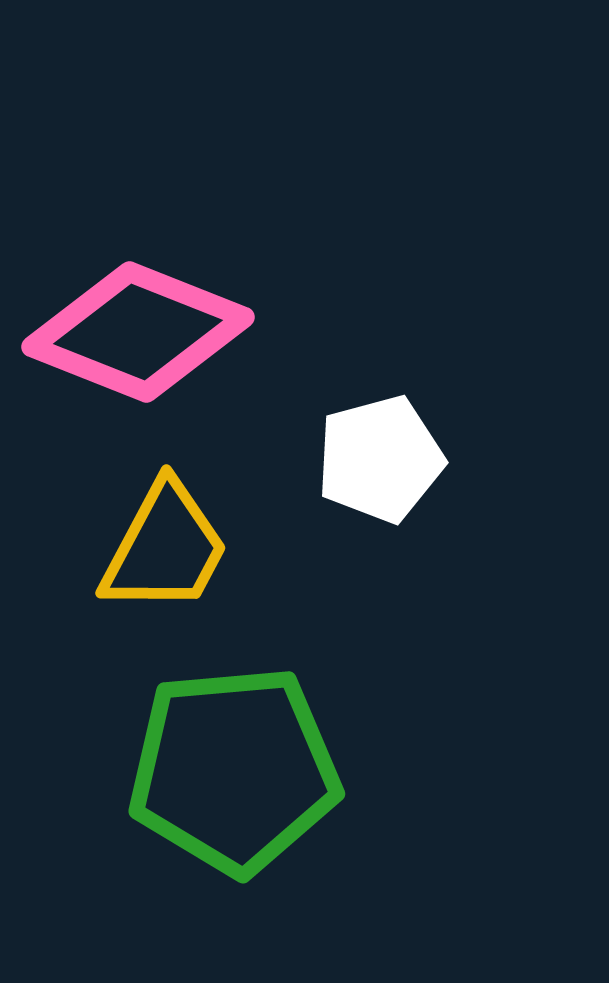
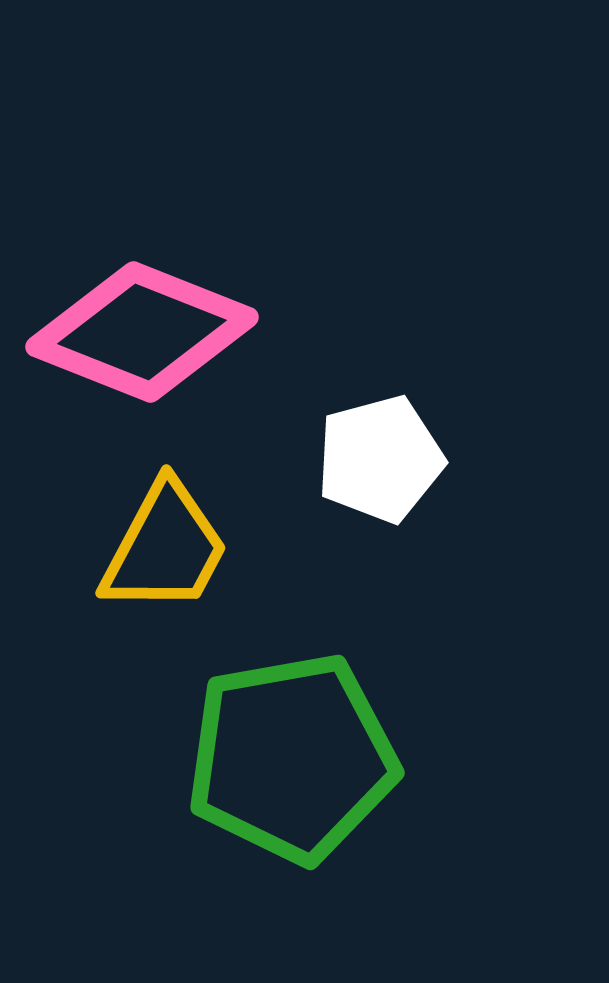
pink diamond: moved 4 px right
green pentagon: moved 58 px right, 12 px up; rotated 5 degrees counterclockwise
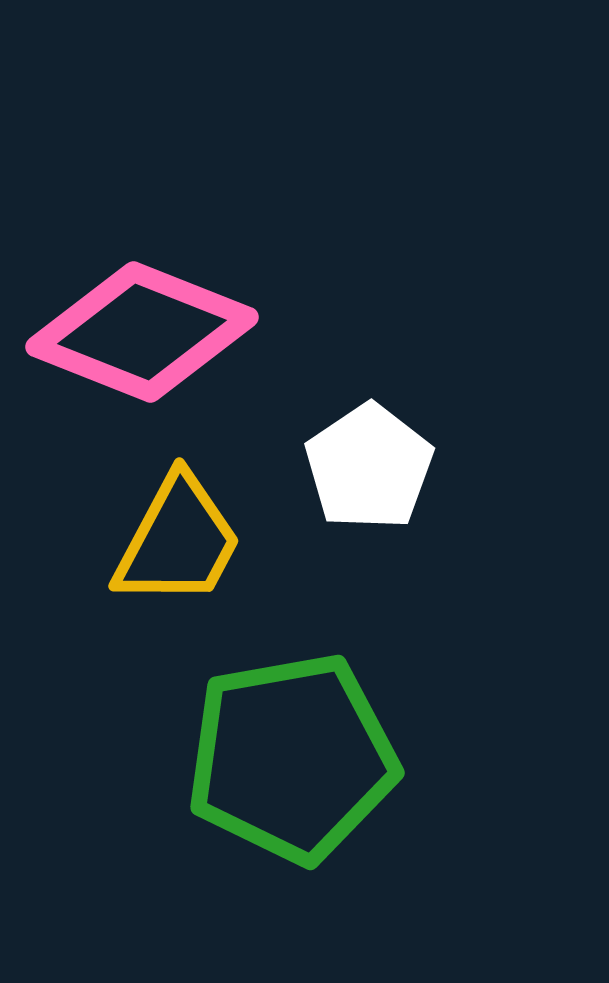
white pentagon: moved 11 px left, 8 px down; rotated 19 degrees counterclockwise
yellow trapezoid: moved 13 px right, 7 px up
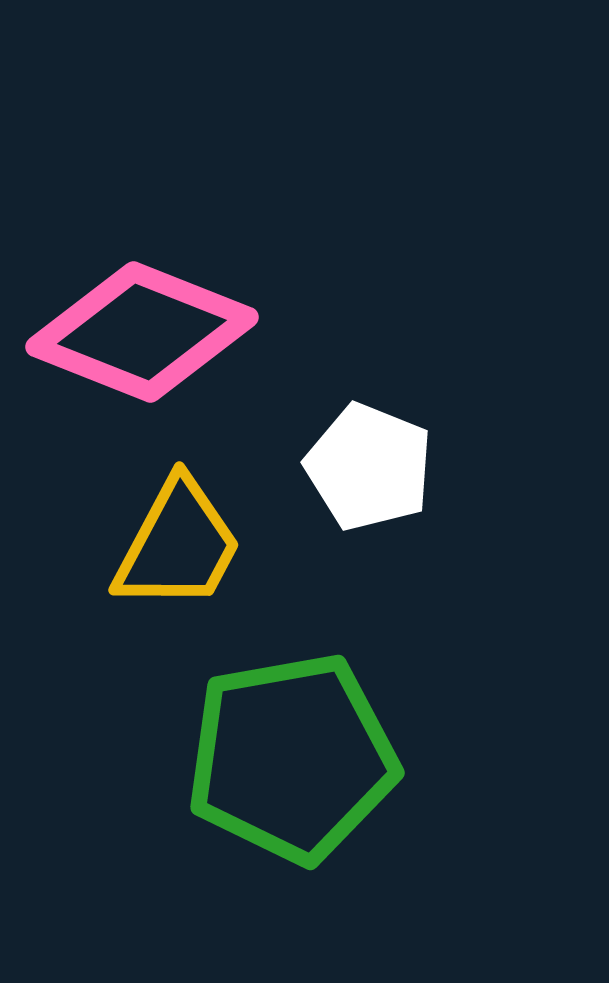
white pentagon: rotated 16 degrees counterclockwise
yellow trapezoid: moved 4 px down
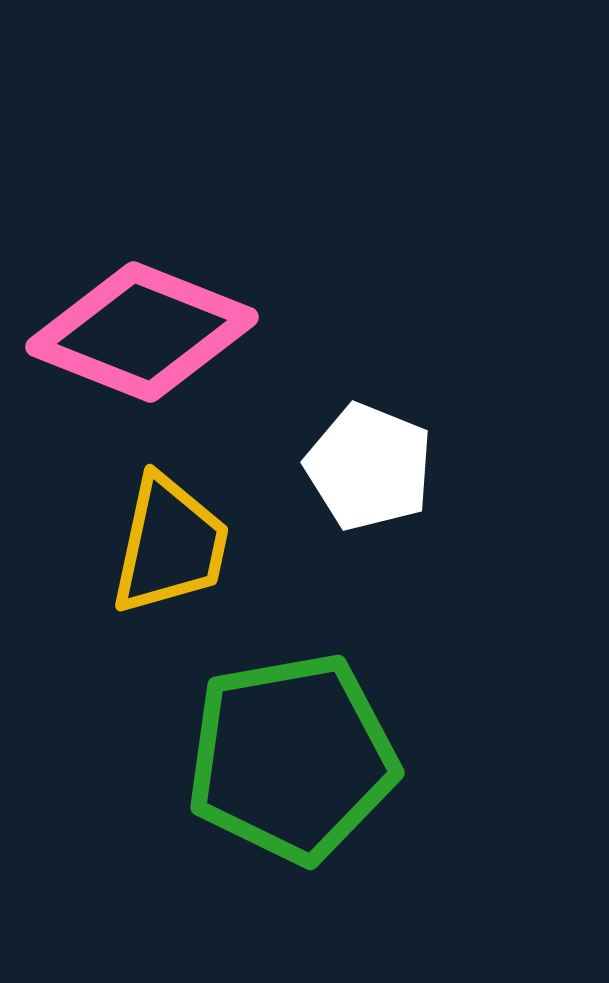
yellow trapezoid: moved 8 px left; rotated 16 degrees counterclockwise
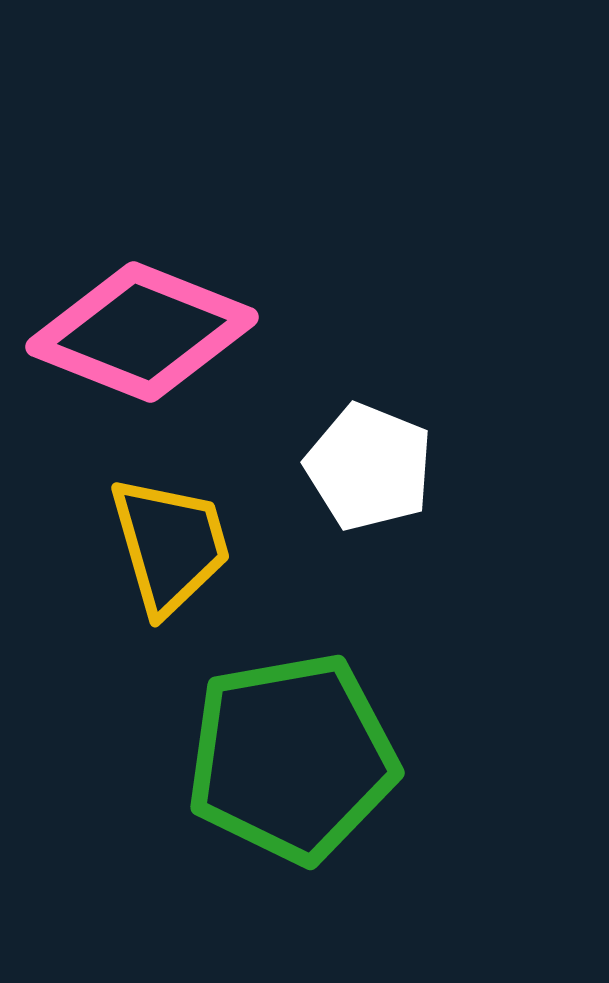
yellow trapezoid: rotated 28 degrees counterclockwise
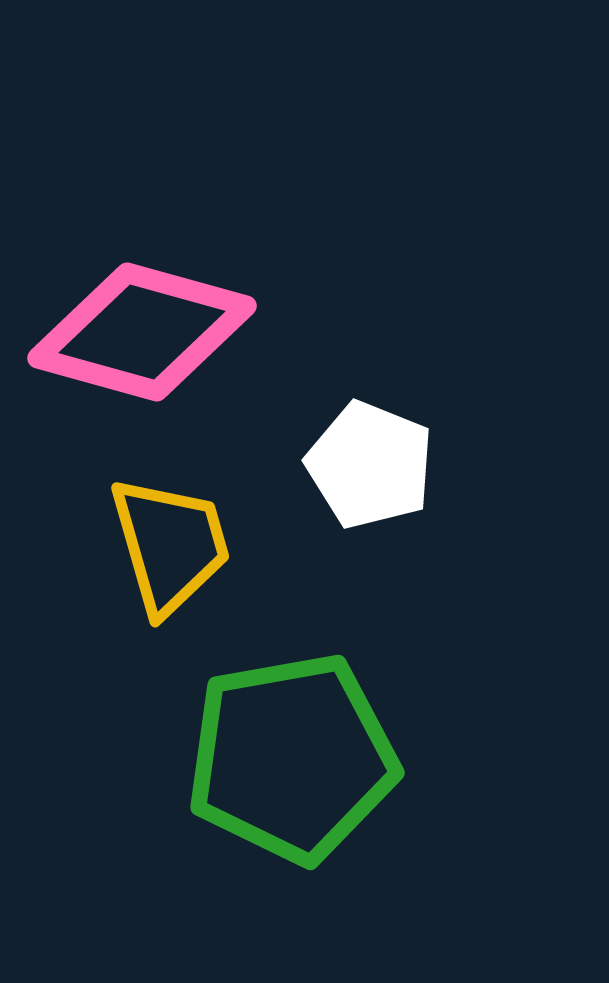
pink diamond: rotated 6 degrees counterclockwise
white pentagon: moved 1 px right, 2 px up
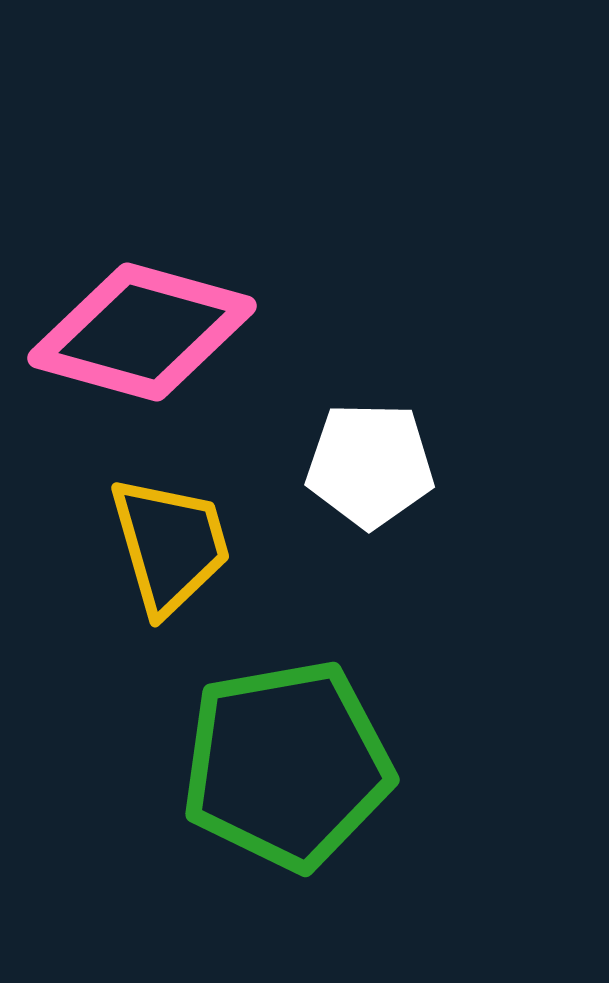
white pentagon: rotated 21 degrees counterclockwise
green pentagon: moved 5 px left, 7 px down
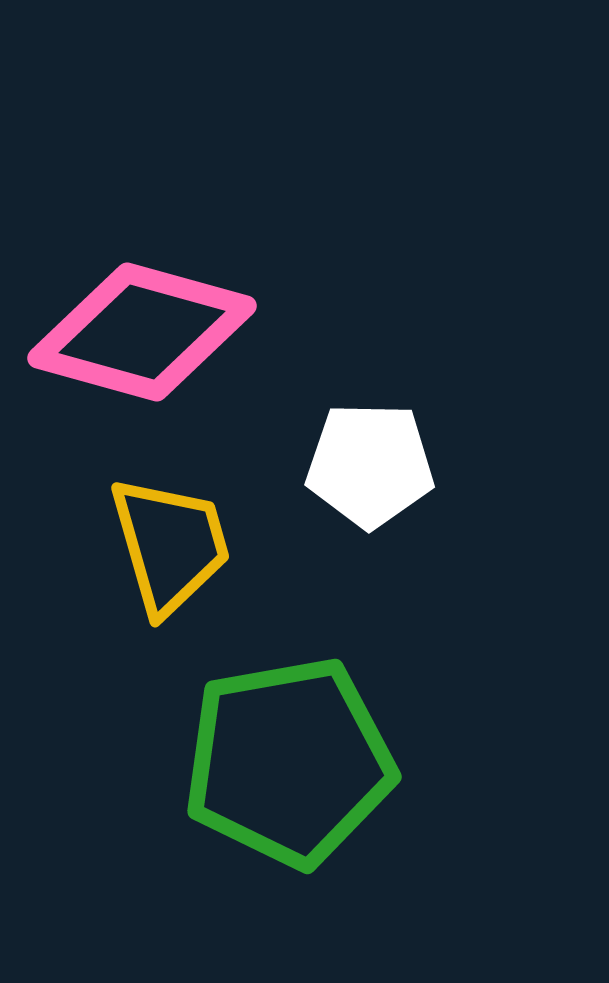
green pentagon: moved 2 px right, 3 px up
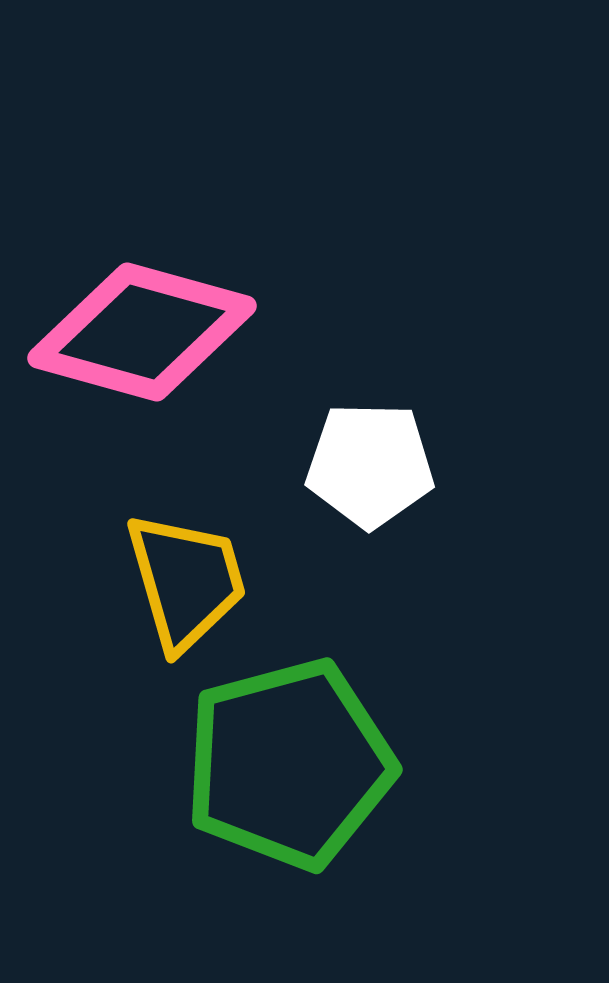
yellow trapezoid: moved 16 px right, 36 px down
green pentagon: moved 2 px down; rotated 5 degrees counterclockwise
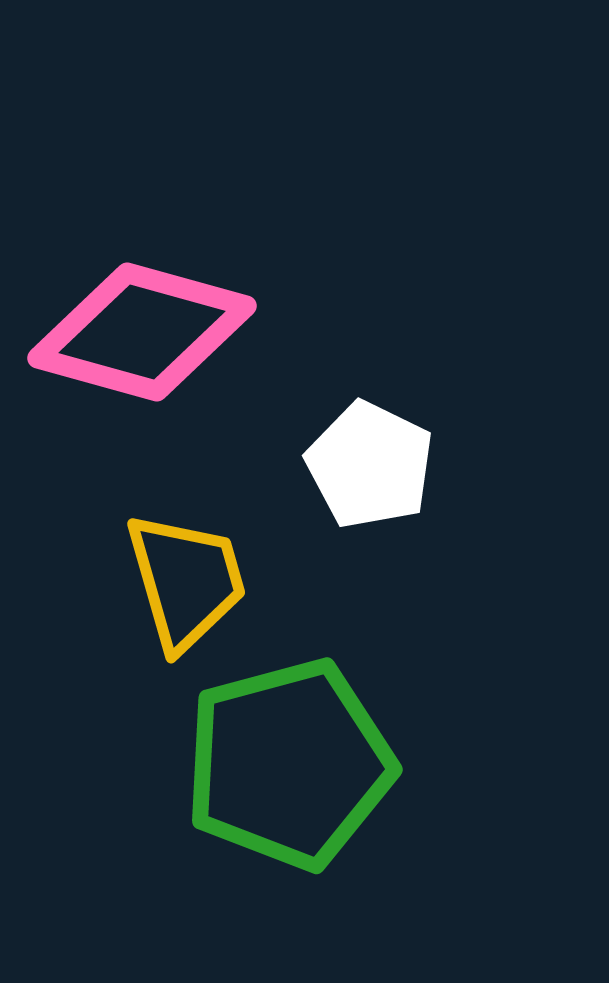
white pentagon: rotated 25 degrees clockwise
